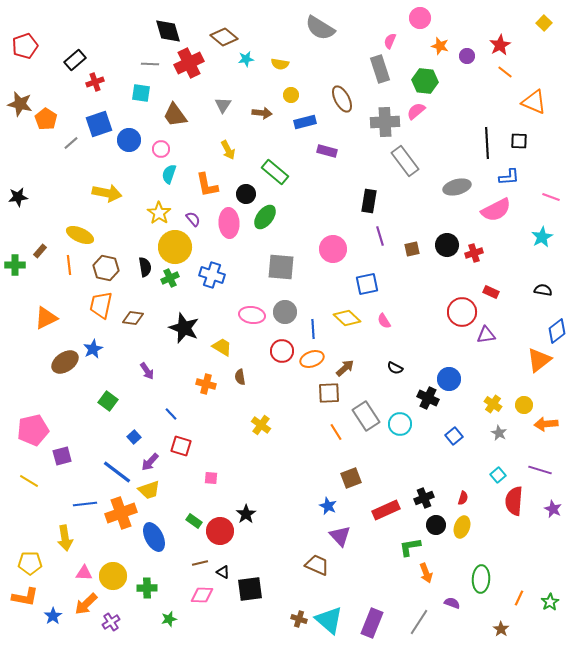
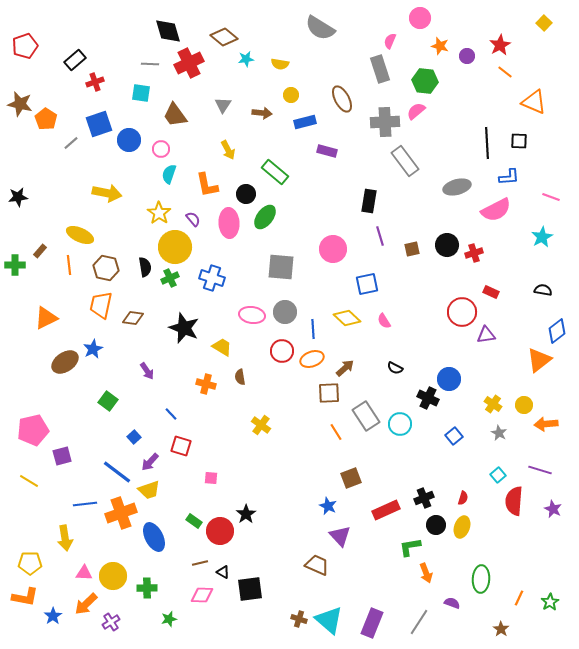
blue cross at (212, 275): moved 3 px down
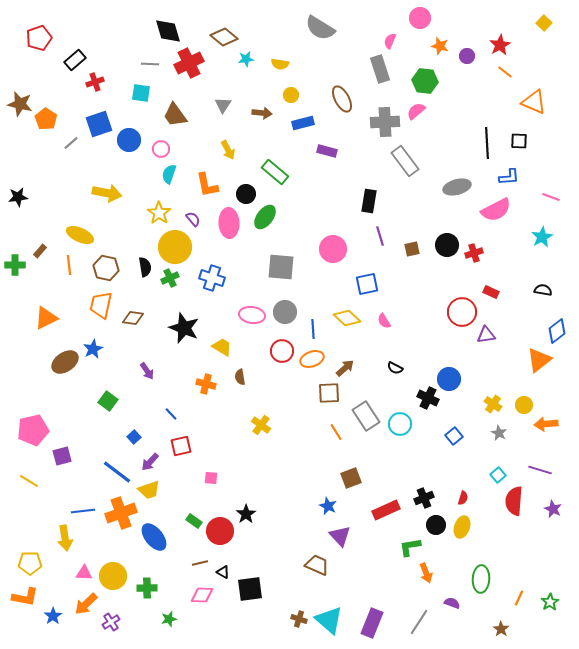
red pentagon at (25, 46): moved 14 px right, 8 px up
blue rectangle at (305, 122): moved 2 px left, 1 px down
red square at (181, 446): rotated 30 degrees counterclockwise
blue line at (85, 504): moved 2 px left, 7 px down
blue ellipse at (154, 537): rotated 12 degrees counterclockwise
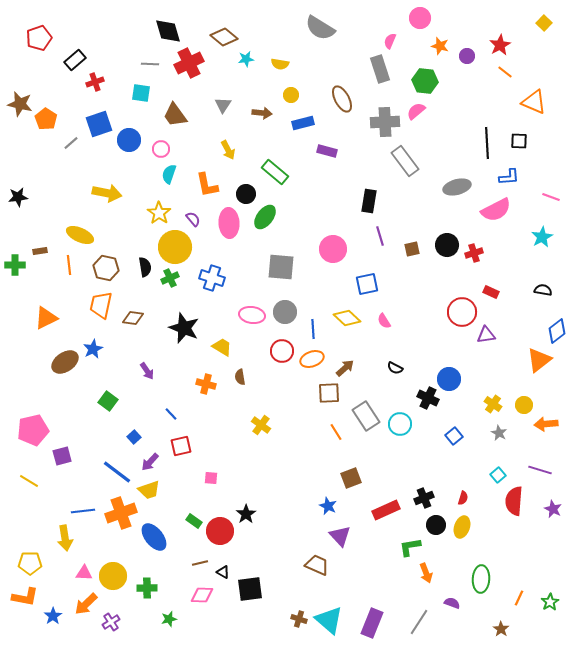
brown rectangle at (40, 251): rotated 40 degrees clockwise
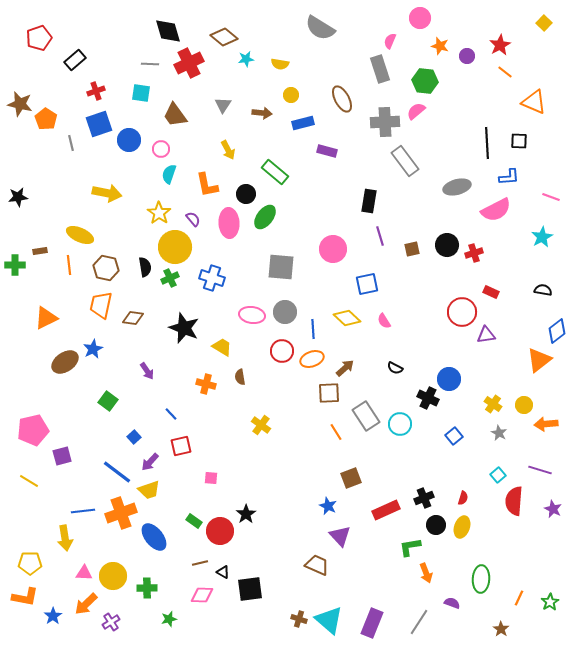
red cross at (95, 82): moved 1 px right, 9 px down
gray line at (71, 143): rotated 63 degrees counterclockwise
